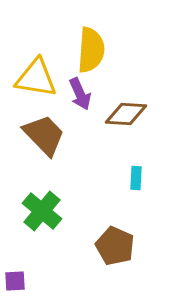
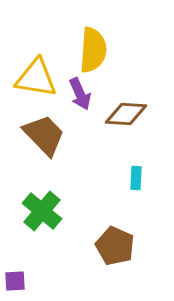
yellow semicircle: moved 2 px right
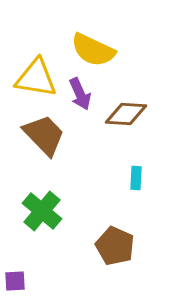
yellow semicircle: rotated 111 degrees clockwise
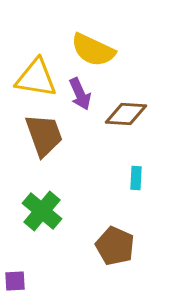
brown trapezoid: rotated 24 degrees clockwise
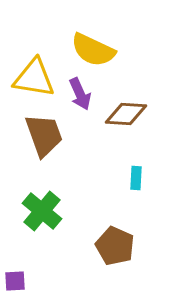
yellow triangle: moved 2 px left
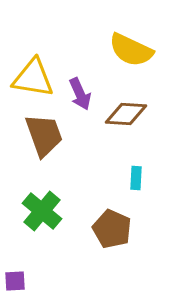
yellow semicircle: moved 38 px right
yellow triangle: moved 1 px left
brown pentagon: moved 3 px left, 17 px up
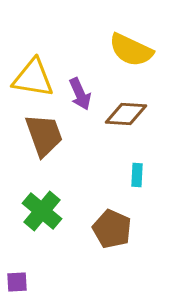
cyan rectangle: moved 1 px right, 3 px up
purple square: moved 2 px right, 1 px down
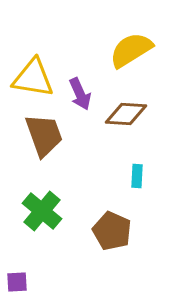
yellow semicircle: rotated 123 degrees clockwise
cyan rectangle: moved 1 px down
brown pentagon: moved 2 px down
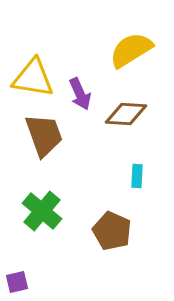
purple square: rotated 10 degrees counterclockwise
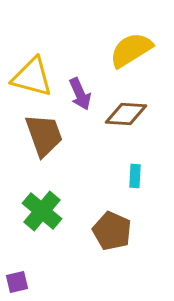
yellow triangle: moved 1 px left, 1 px up; rotated 6 degrees clockwise
cyan rectangle: moved 2 px left
